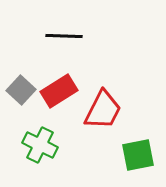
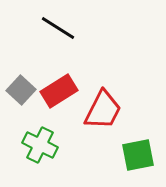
black line: moved 6 px left, 8 px up; rotated 30 degrees clockwise
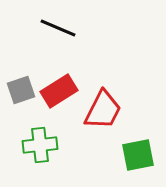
black line: rotated 9 degrees counterclockwise
gray square: rotated 28 degrees clockwise
green cross: rotated 32 degrees counterclockwise
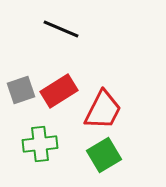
black line: moved 3 px right, 1 px down
green cross: moved 1 px up
green square: moved 34 px left; rotated 20 degrees counterclockwise
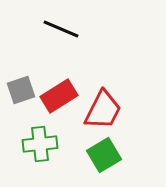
red rectangle: moved 5 px down
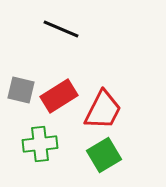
gray square: rotated 32 degrees clockwise
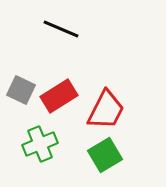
gray square: rotated 12 degrees clockwise
red trapezoid: moved 3 px right
green cross: rotated 16 degrees counterclockwise
green square: moved 1 px right
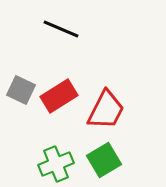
green cross: moved 16 px right, 20 px down
green square: moved 1 px left, 5 px down
